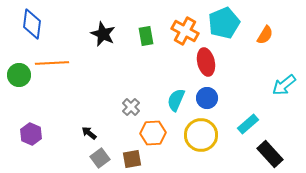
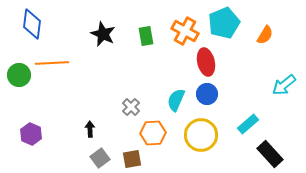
blue circle: moved 4 px up
black arrow: moved 1 px right, 4 px up; rotated 49 degrees clockwise
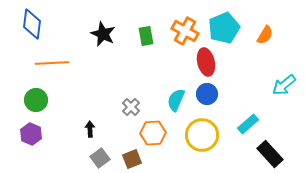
cyan pentagon: moved 5 px down
green circle: moved 17 px right, 25 px down
yellow circle: moved 1 px right
brown square: rotated 12 degrees counterclockwise
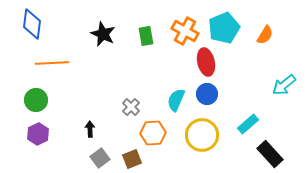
purple hexagon: moved 7 px right; rotated 10 degrees clockwise
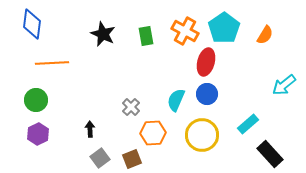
cyan pentagon: rotated 12 degrees counterclockwise
red ellipse: rotated 28 degrees clockwise
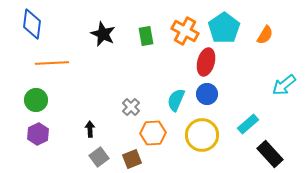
gray square: moved 1 px left, 1 px up
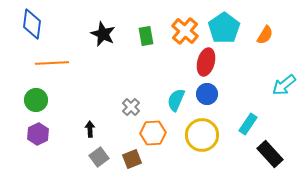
orange cross: rotated 12 degrees clockwise
cyan rectangle: rotated 15 degrees counterclockwise
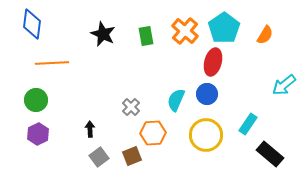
red ellipse: moved 7 px right
yellow circle: moved 4 px right
black rectangle: rotated 8 degrees counterclockwise
brown square: moved 3 px up
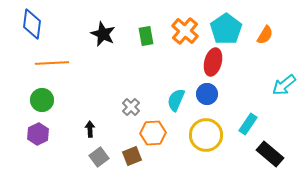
cyan pentagon: moved 2 px right, 1 px down
green circle: moved 6 px right
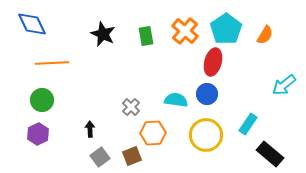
blue diamond: rotated 32 degrees counterclockwise
cyan semicircle: rotated 75 degrees clockwise
gray square: moved 1 px right
